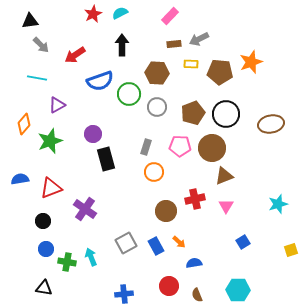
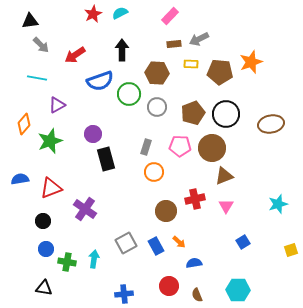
black arrow at (122, 45): moved 5 px down
cyan arrow at (91, 257): moved 3 px right, 2 px down; rotated 30 degrees clockwise
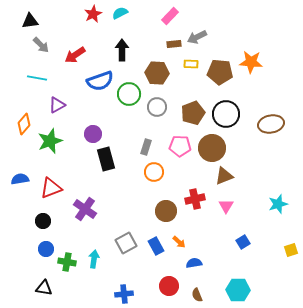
gray arrow at (199, 39): moved 2 px left, 2 px up
orange star at (251, 62): rotated 25 degrees clockwise
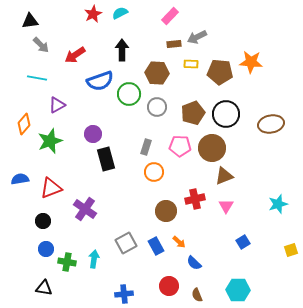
blue semicircle at (194, 263): rotated 126 degrees counterclockwise
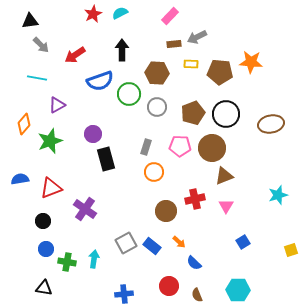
cyan star at (278, 204): moved 9 px up
blue rectangle at (156, 246): moved 4 px left; rotated 24 degrees counterclockwise
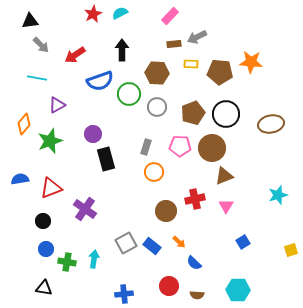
brown semicircle at (197, 295): rotated 64 degrees counterclockwise
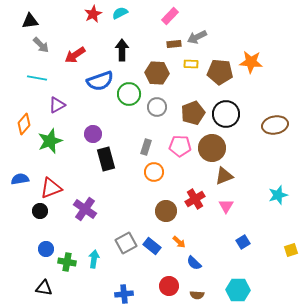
brown ellipse at (271, 124): moved 4 px right, 1 px down
red cross at (195, 199): rotated 18 degrees counterclockwise
black circle at (43, 221): moved 3 px left, 10 px up
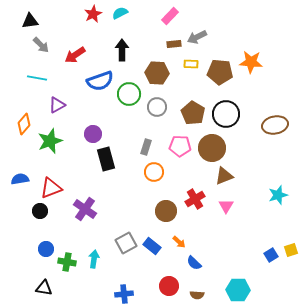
brown pentagon at (193, 113): rotated 20 degrees counterclockwise
blue square at (243, 242): moved 28 px right, 13 px down
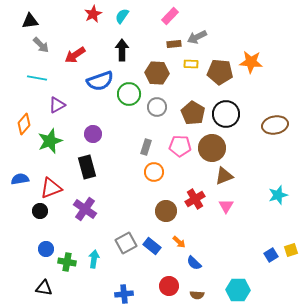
cyan semicircle at (120, 13): moved 2 px right, 3 px down; rotated 28 degrees counterclockwise
black rectangle at (106, 159): moved 19 px left, 8 px down
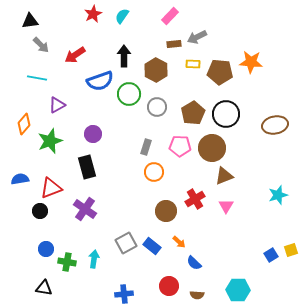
black arrow at (122, 50): moved 2 px right, 6 px down
yellow rectangle at (191, 64): moved 2 px right
brown hexagon at (157, 73): moved 1 px left, 3 px up; rotated 25 degrees clockwise
brown pentagon at (193, 113): rotated 10 degrees clockwise
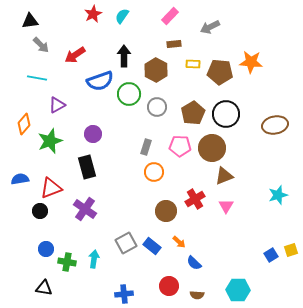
gray arrow at (197, 37): moved 13 px right, 10 px up
